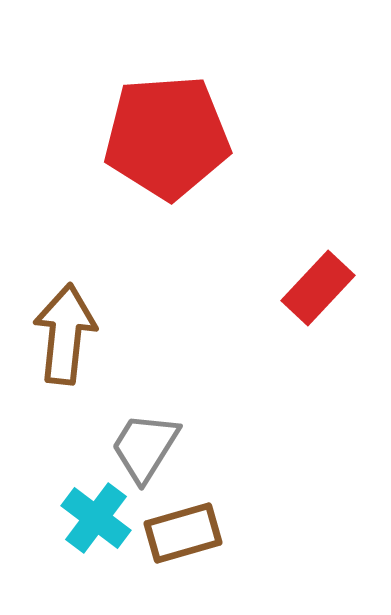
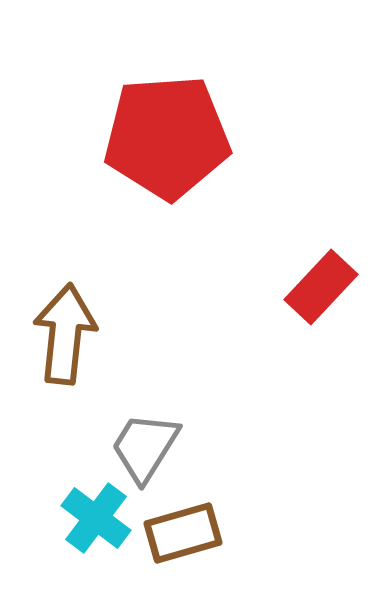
red rectangle: moved 3 px right, 1 px up
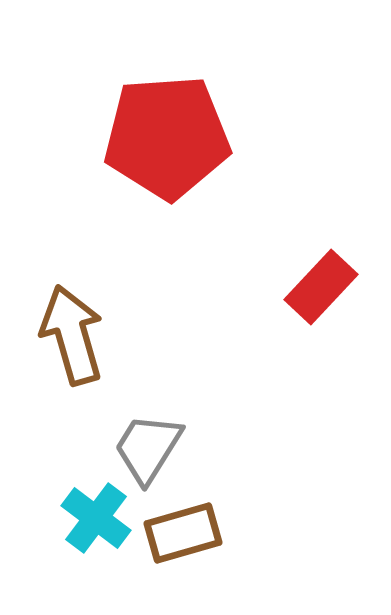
brown arrow: moved 7 px right, 1 px down; rotated 22 degrees counterclockwise
gray trapezoid: moved 3 px right, 1 px down
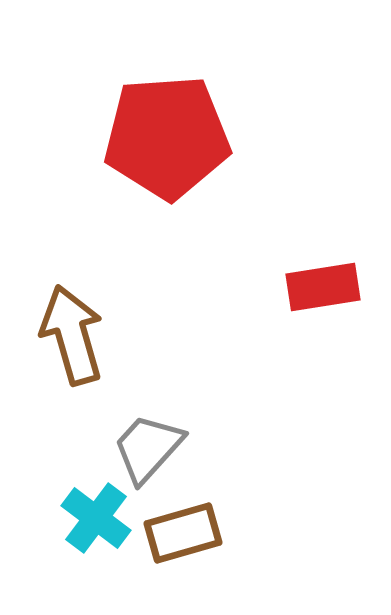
red rectangle: moved 2 px right; rotated 38 degrees clockwise
gray trapezoid: rotated 10 degrees clockwise
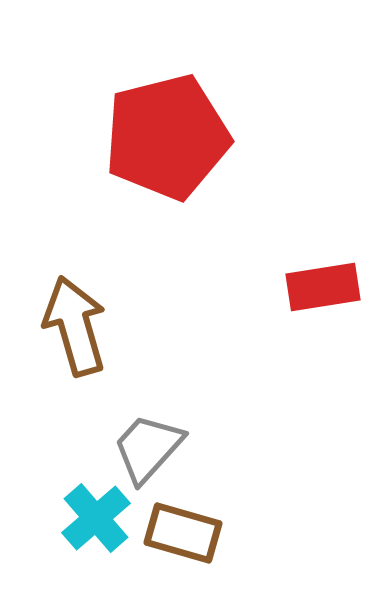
red pentagon: rotated 10 degrees counterclockwise
brown arrow: moved 3 px right, 9 px up
cyan cross: rotated 12 degrees clockwise
brown rectangle: rotated 32 degrees clockwise
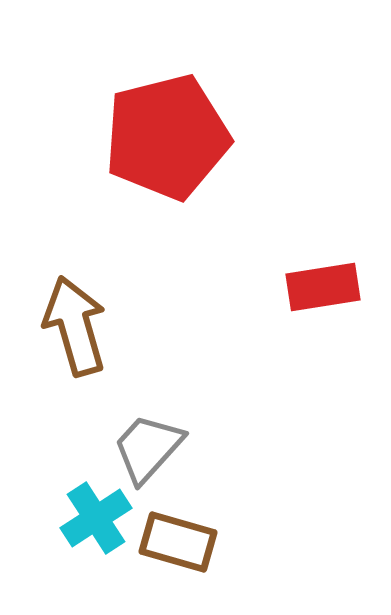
cyan cross: rotated 8 degrees clockwise
brown rectangle: moved 5 px left, 9 px down
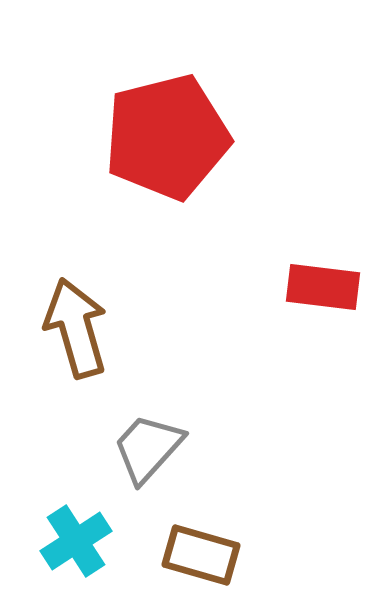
red rectangle: rotated 16 degrees clockwise
brown arrow: moved 1 px right, 2 px down
cyan cross: moved 20 px left, 23 px down
brown rectangle: moved 23 px right, 13 px down
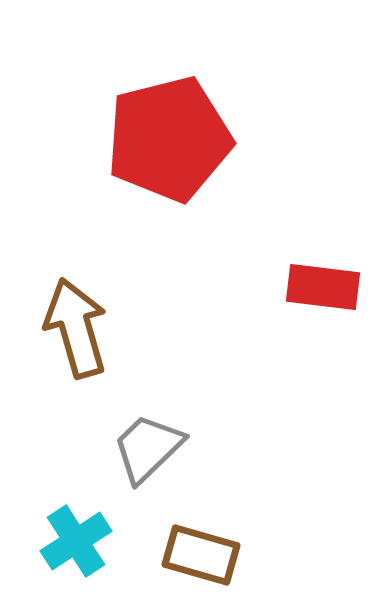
red pentagon: moved 2 px right, 2 px down
gray trapezoid: rotated 4 degrees clockwise
